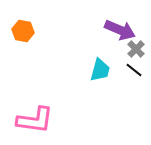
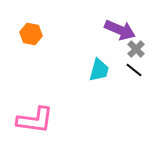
orange hexagon: moved 8 px right, 3 px down
cyan trapezoid: moved 1 px left
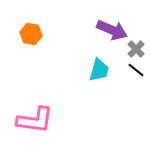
purple arrow: moved 8 px left
black line: moved 2 px right
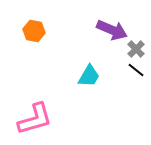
orange hexagon: moved 3 px right, 3 px up
cyan trapezoid: moved 10 px left, 6 px down; rotated 15 degrees clockwise
pink L-shape: moved 1 px up; rotated 24 degrees counterclockwise
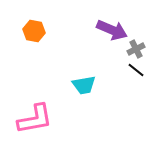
gray cross: rotated 18 degrees clockwise
cyan trapezoid: moved 5 px left, 9 px down; rotated 50 degrees clockwise
pink L-shape: rotated 6 degrees clockwise
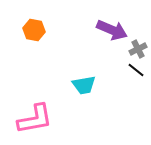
orange hexagon: moved 1 px up
gray cross: moved 2 px right
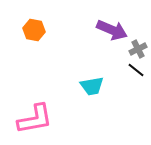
cyan trapezoid: moved 8 px right, 1 px down
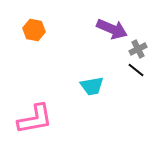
purple arrow: moved 1 px up
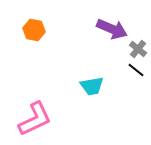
gray cross: rotated 24 degrees counterclockwise
pink L-shape: rotated 15 degrees counterclockwise
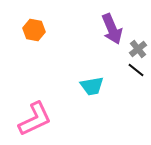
purple arrow: rotated 44 degrees clockwise
gray cross: rotated 12 degrees clockwise
